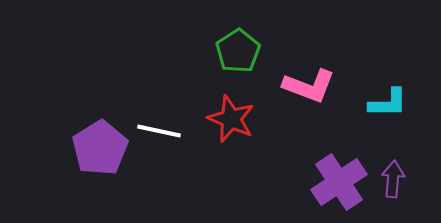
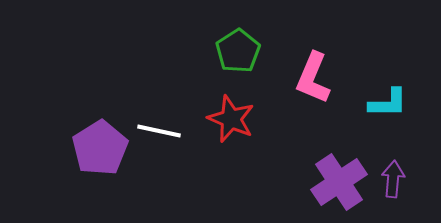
pink L-shape: moved 4 px right, 8 px up; rotated 92 degrees clockwise
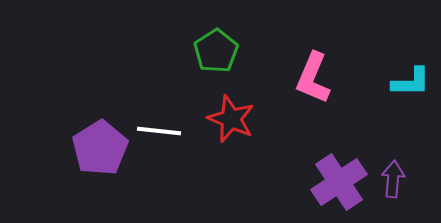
green pentagon: moved 22 px left
cyan L-shape: moved 23 px right, 21 px up
white line: rotated 6 degrees counterclockwise
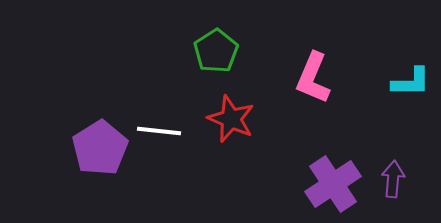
purple cross: moved 6 px left, 2 px down
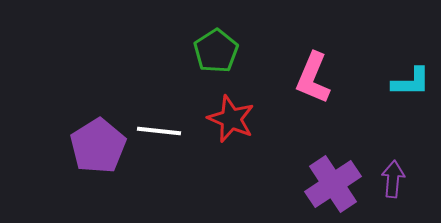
purple pentagon: moved 2 px left, 2 px up
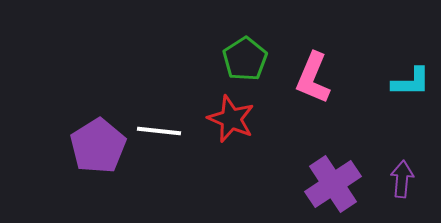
green pentagon: moved 29 px right, 8 px down
purple arrow: moved 9 px right
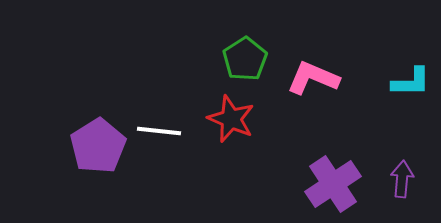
pink L-shape: rotated 90 degrees clockwise
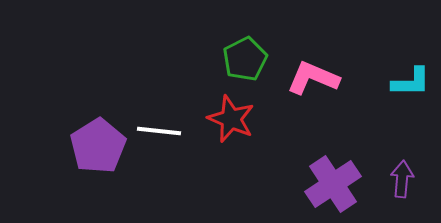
green pentagon: rotated 6 degrees clockwise
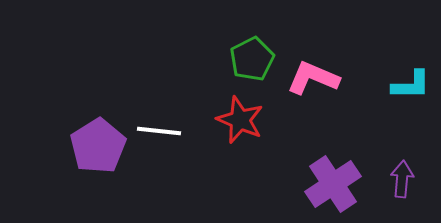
green pentagon: moved 7 px right
cyan L-shape: moved 3 px down
red star: moved 9 px right, 1 px down
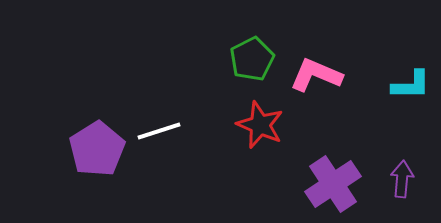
pink L-shape: moved 3 px right, 3 px up
red star: moved 20 px right, 5 px down
white line: rotated 24 degrees counterclockwise
purple pentagon: moved 1 px left, 3 px down
